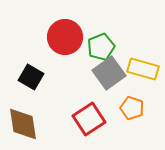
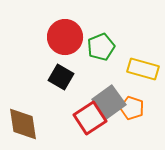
gray square: moved 29 px down
black square: moved 30 px right
red square: moved 1 px right, 1 px up
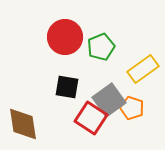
yellow rectangle: rotated 52 degrees counterclockwise
black square: moved 6 px right, 10 px down; rotated 20 degrees counterclockwise
gray square: moved 2 px up
red square: moved 1 px right; rotated 24 degrees counterclockwise
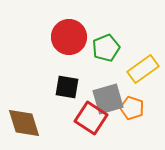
red circle: moved 4 px right
green pentagon: moved 5 px right, 1 px down
gray square: moved 1 px left, 1 px up; rotated 20 degrees clockwise
brown diamond: moved 1 px right, 1 px up; rotated 9 degrees counterclockwise
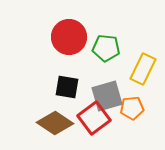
green pentagon: rotated 28 degrees clockwise
yellow rectangle: rotated 28 degrees counterclockwise
gray square: moved 1 px left, 3 px up
orange pentagon: rotated 25 degrees counterclockwise
red square: moved 3 px right; rotated 20 degrees clockwise
brown diamond: moved 31 px right; rotated 39 degrees counterclockwise
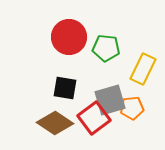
black square: moved 2 px left, 1 px down
gray square: moved 3 px right, 4 px down
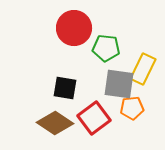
red circle: moved 5 px right, 9 px up
gray square: moved 9 px right, 16 px up; rotated 24 degrees clockwise
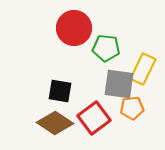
black square: moved 5 px left, 3 px down
